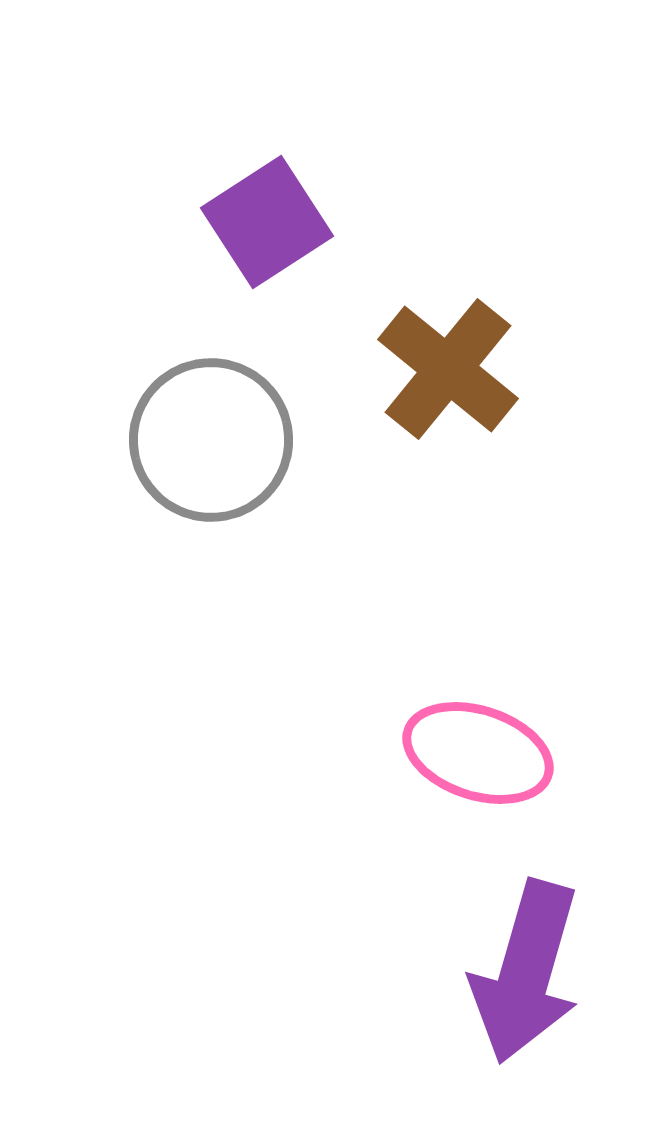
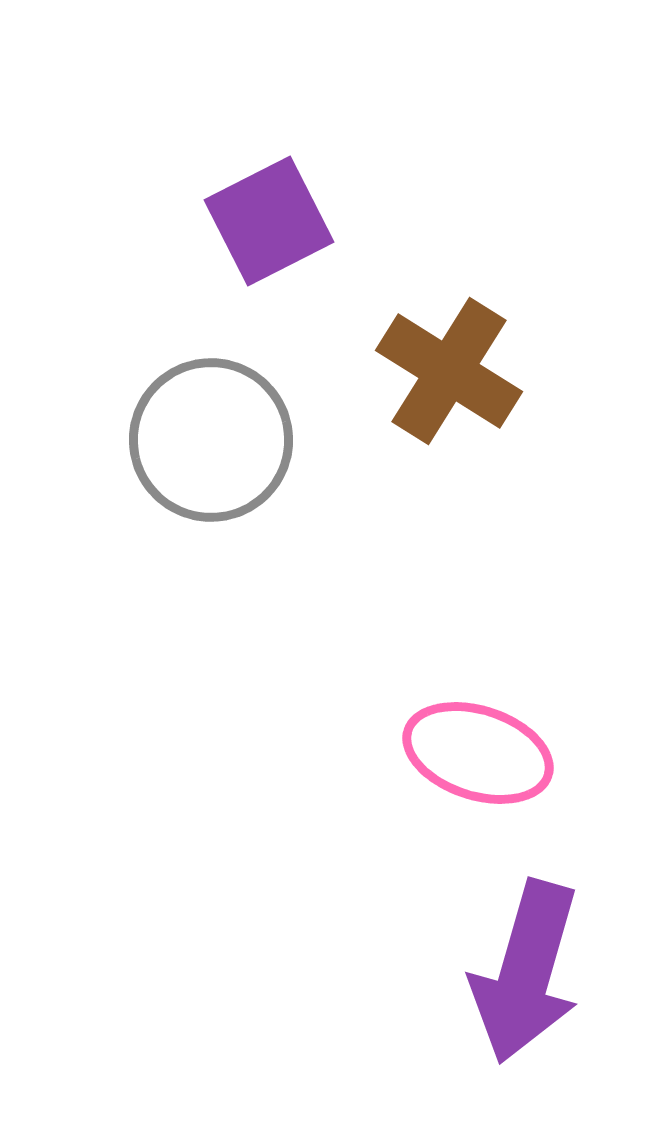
purple square: moved 2 px right, 1 px up; rotated 6 degrees clockwise
brown cross: moved 1 px right, 2 px down; rotated 7 degrees counterclockwise
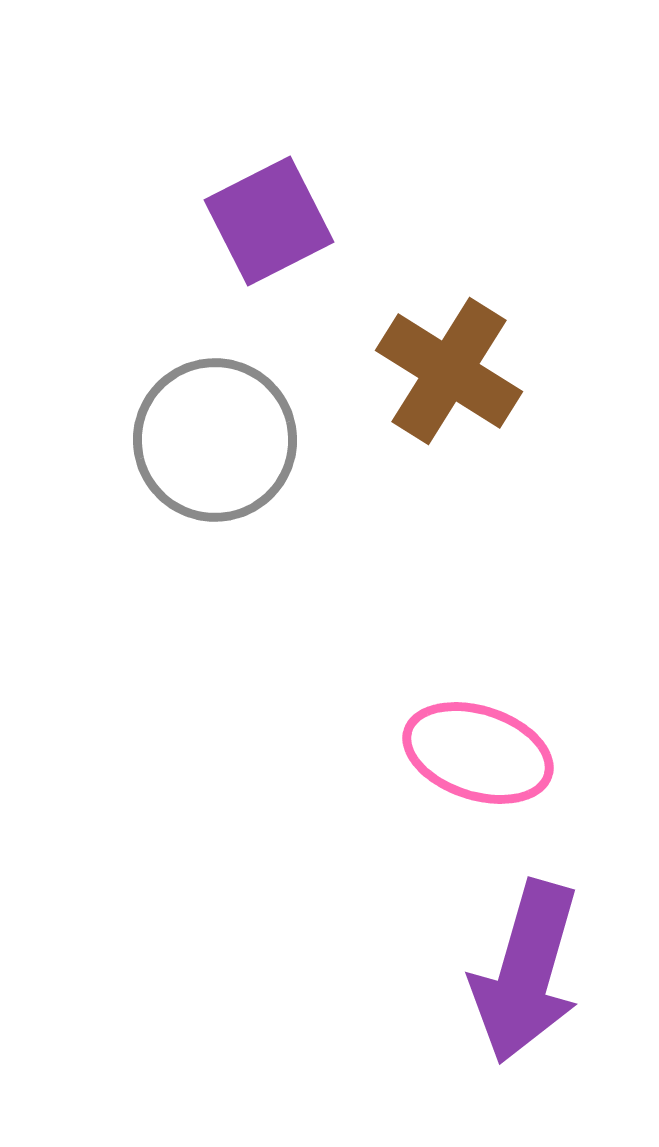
gray circle: moved 4 px right
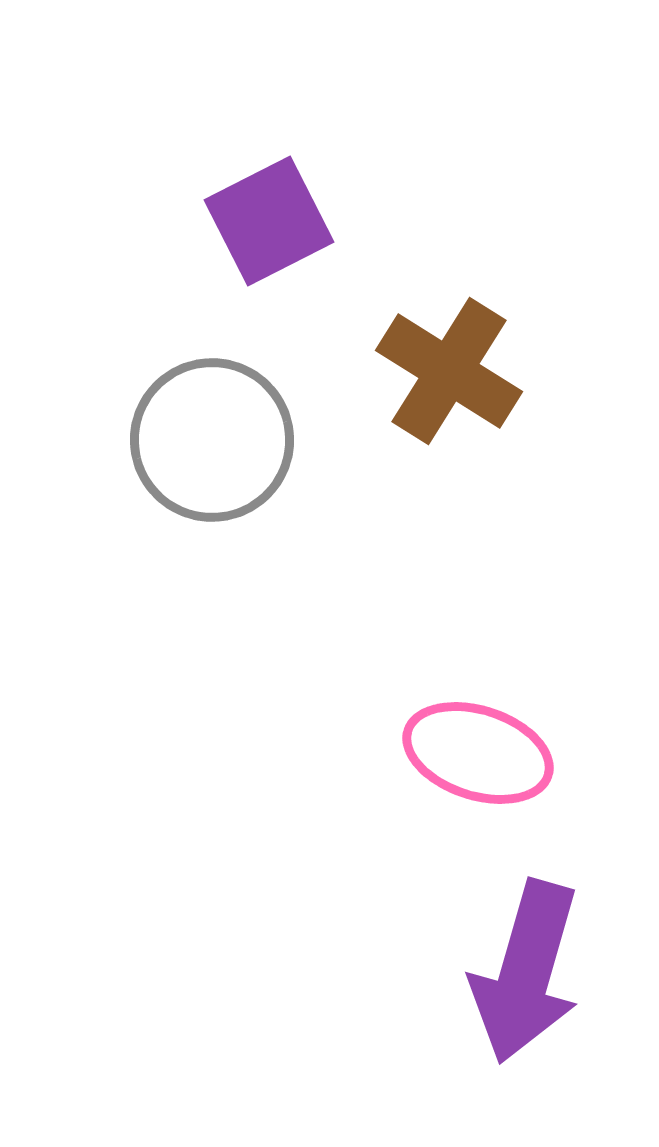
gray circle: moved 3 px left
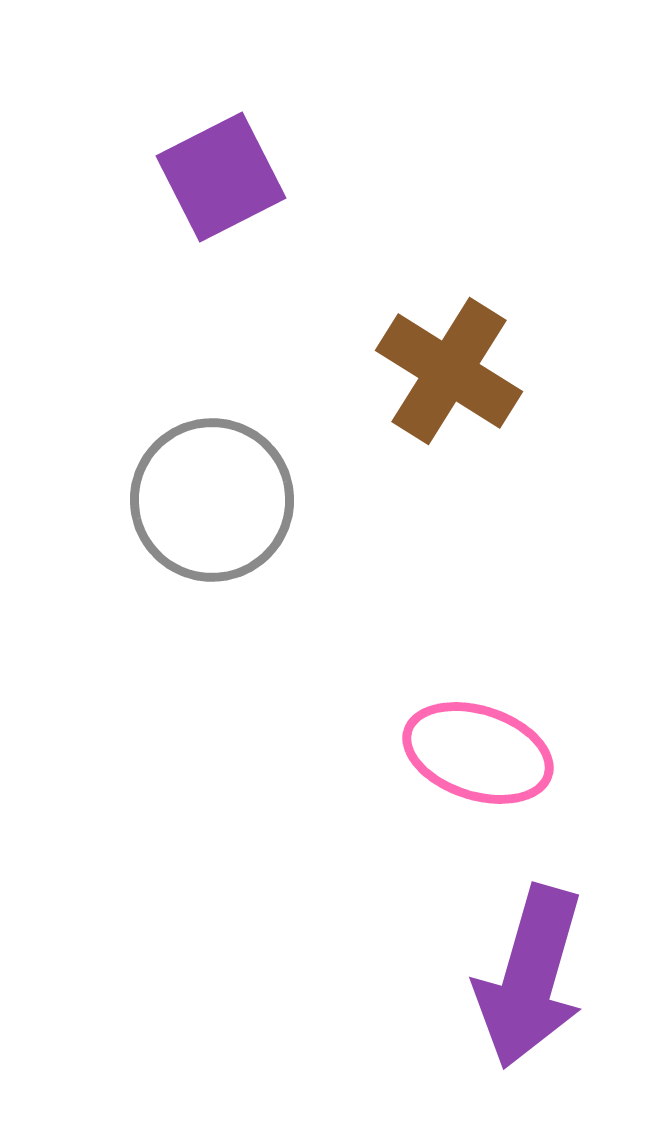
purple square: moved 48 px left, 44 px up
gray circle: moved 60 px down
purple arrow: moved 4 px right, 5 px down
